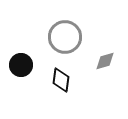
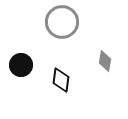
gray circle: moved 3 px left, 15 px up
gray diamond: rotated 65 degrees counterclockwise
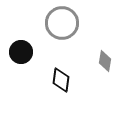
gray circle: moved 1 px down
black circle: moved 13 px up
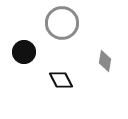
black circle: moved 3 px right
black diamond: rotated 35 degrees counterclockwise
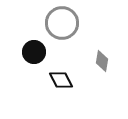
black circle: moved 10 px right
gray diamond: moved 3 px left
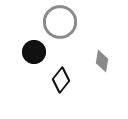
gray circle: moved 2 px left, 1 px up
black diamond: rotated 65 degrees clockwise
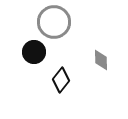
gray circle: moved 6 px left
gray diamond: moved 1 px left, 1 px up; rotated 10 degrees counterclockwise
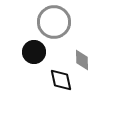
gray diamond: moved 19 px left
black diamond: rotated 50 degrees counterclockwise
